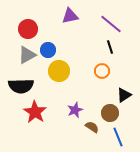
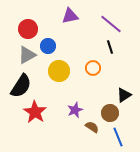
blue circle: moved 4 px up
orange circle: moved 9 px left, 3 px up
black semicircle: rotated 55 degrees counterclockwise
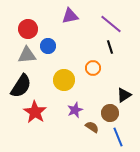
gray triangle: rotated 24 degrees clockwise
yellow circle: moved 5 px right, 9 px down
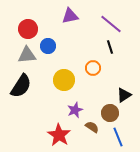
red star: moved 24 px right, 23 px down
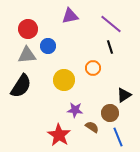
purple star: rotated 28 degrees clockwise
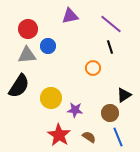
yellow circle: moved 13 px left, 18 px down
black semicircle: moved 2 px left
brown semicircle: moved 3 px left, 10 px down
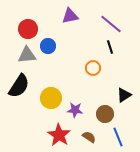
brown circle: moved 5 px left, 1 px down
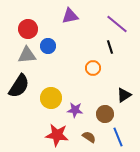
purple line: moved 6 px right
red star: moved 2 px left; rotated 25 degrees counterclockwise
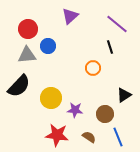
purple triangle: rotated 30 degrees counterclockwise
black semicircle: rotated 10 degrees clockwise
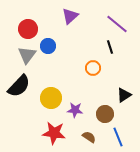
gray triangle: rotated 48 degrees counterclockwise
red star: moved 3 px left, 2 px up
